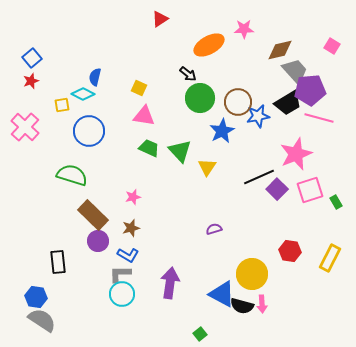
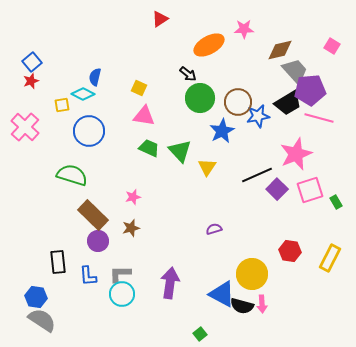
blue square at (32, 58): moved 4 px down
black line at (259, 177): moved 2 px left, 2 px up
blue L-shape at (128, 255): moved 40 px left, 21 px down; rotated 55 degrees clockwise
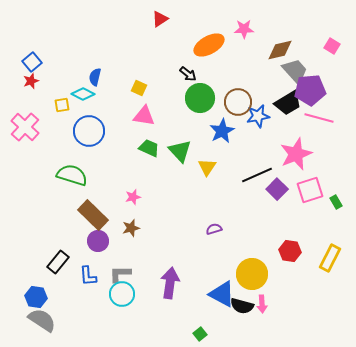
black rectangle at (58, 262): rotated 45 degrees clockwise
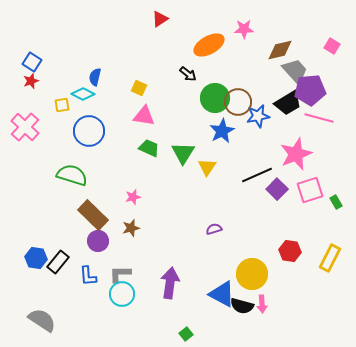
blue square at (32, 62): rotated 18 degrees counterclockwise
green circle at (200, 98): moved 15 px right
green triangle at (180, 151): moved 3 px right, 2 px down; rotated 15 degrees clockwise
blue hexagon at (36, 297): moved 39 px up
green square at (200, 334): moved 14 px left
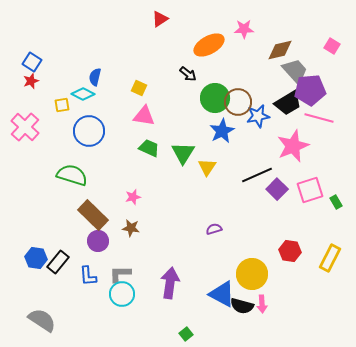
pink star at (296, 154): moved 3 px left, 8 px up
brown star at (131, 228): rotated 24 degrees clockwise
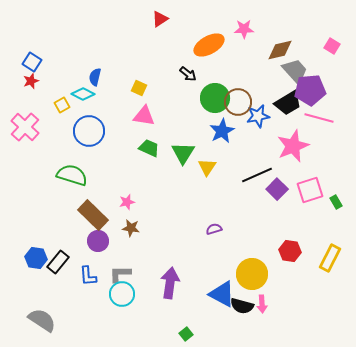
yellow square at (62, 105): rotated 21 degrees counterclockwise
pink star at (133, 197): moved 6 px left, 5 px down
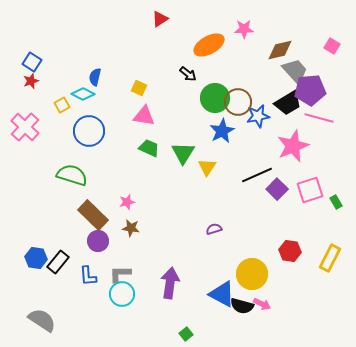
pink arrow at (262, 304): rotated 60 degrees counterclockwise
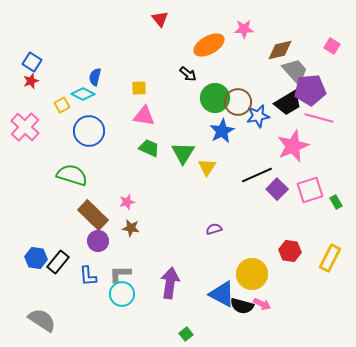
red triangle at (160, 19): rotated 36 degrees counterclockwise
yellow square at (139, 88): rotated 28 degrees counterclockwise
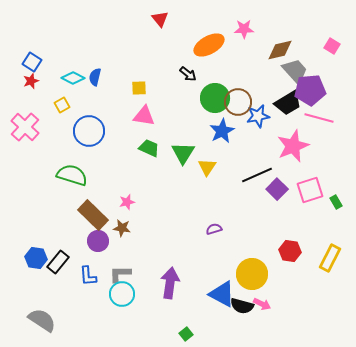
cyan diamond at (83, 94): moved 10 px left, 16 px up
brown star at (131, 228): moved 9 px left
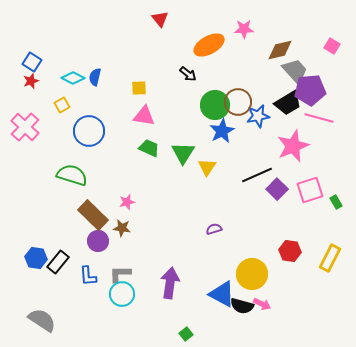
green circle at (215, 98): moved 7 px down
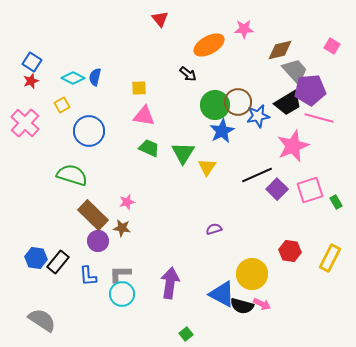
pink cross at (25, 127): moved 4 px up
